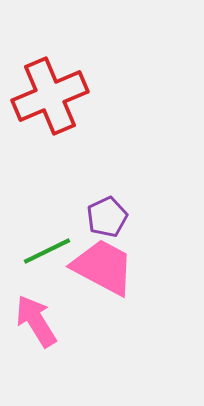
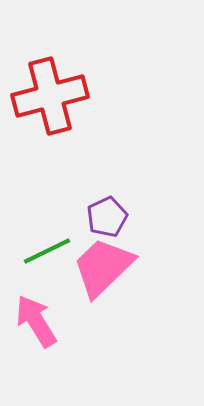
red cross: rotated 8 degrees clockwise
pink trapezoid: rotated 72 degrees counterclockwise
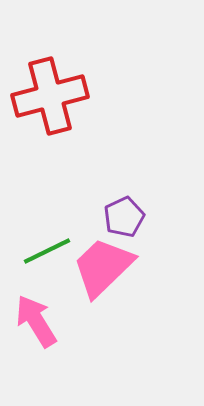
purple pentagon: moved 17 px right
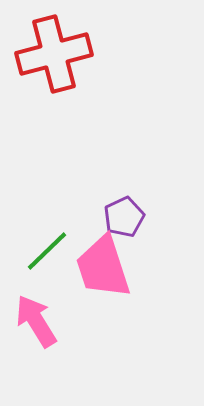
red cross: moved 4 px right, 42 px up
green line: rotated 18 degrees counterclockwise
pink trapezoid: rotated 64 degrees counterclockwise
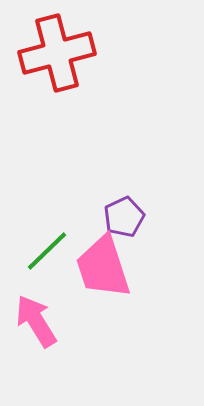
red cross: moved 3 px right, 1 px up
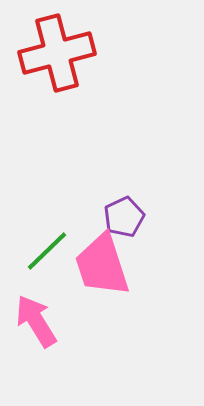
pink trapezoid: moved 1 px left, 2 px up
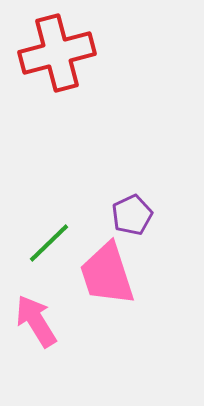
purple pentagon: moved 8 px right, 2 px up
green line: moved 2 px right, 8 px up
pink trapezoid: moved 5 px right, 9 px down
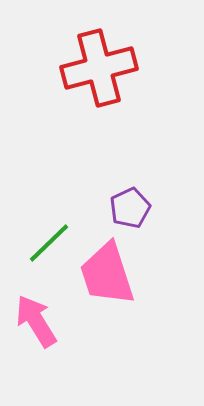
red cross: moved 42 px right, 15 px down
purple pentagon: moved 2 px left, 7 px up
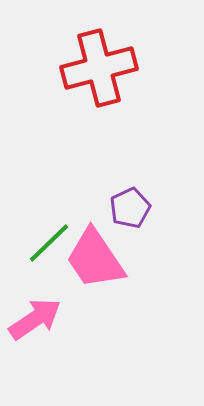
pink trapezoid: moved 12 px left, 15 px up; rotated 16 degrees counterclockwise
pink arrow: moved 1 px left, 2 px up; rotated 88 degrees clockwise
